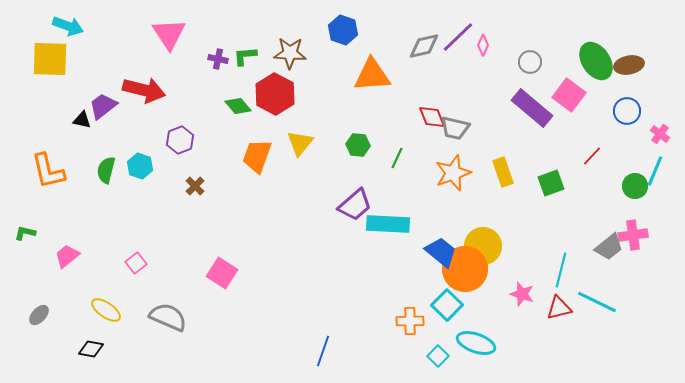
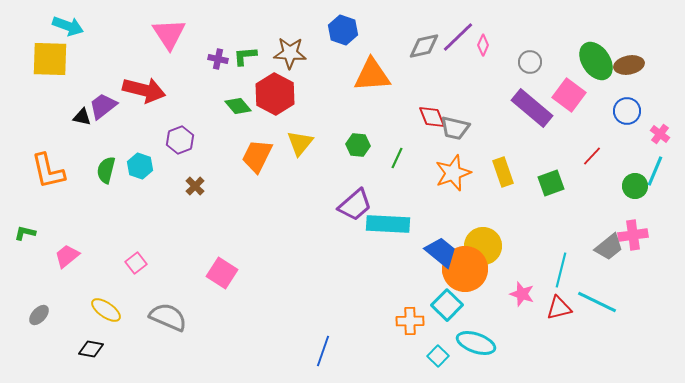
black triangle at (82, 120): moved 3 px up
orange trapezoid at (257, 156): rotated 6 degrees clockwise
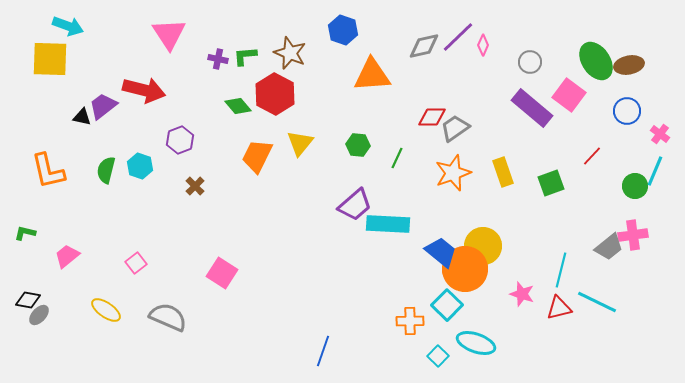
brown star at (290, 53): rotated 20 degrees clockwise
red diamond at (432, 117): rotated 68 degrees counterclockwise
gray trapezoid at (455, 128): rotated 132 degrees clockwise
black diamond at (91, 349): moved 63 px left, 49 px up
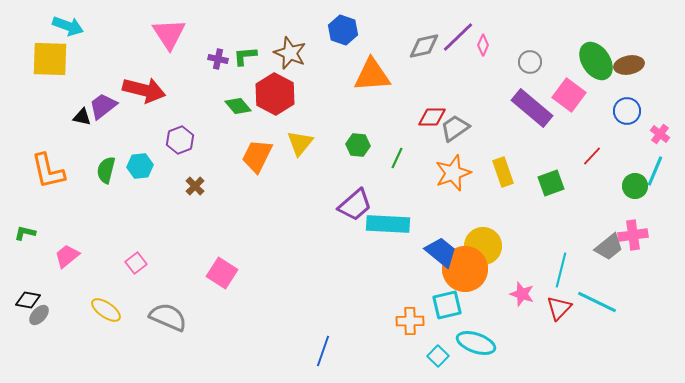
cyan hexagon at (140, 166): rotated 25 degrees counterclockwise
cyan square at (447, 305): rotated 32 degrees clockwise
red triangle at (559, 308): rotated 32 degrees counterclockwise
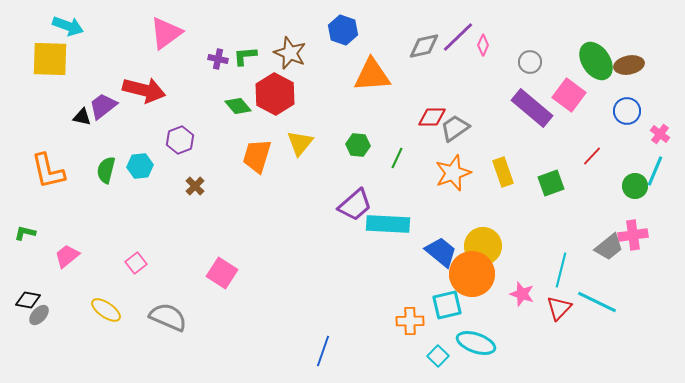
pink triangle at (169, 34): moved 3 px left, 1 px up; rotated 27 degrees clockwise
orange trapezoid at (257, 156): rotated 9 degrees counterclockwise
orange circle at (465, 269): moved 7 px right, 5 px down
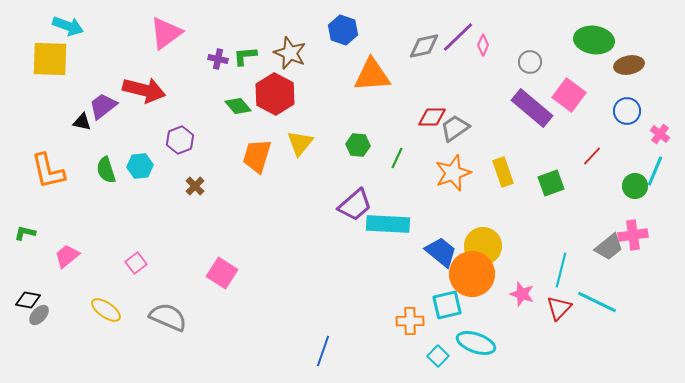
green ellipse at (596, 61): moved 2 px left, 21 px up; rotated 48 degrees counterclockwise
black triangle at (82, 117): moved 5 px down
green semicircle at (106, 170): rotated 32 degrees counterclockwise
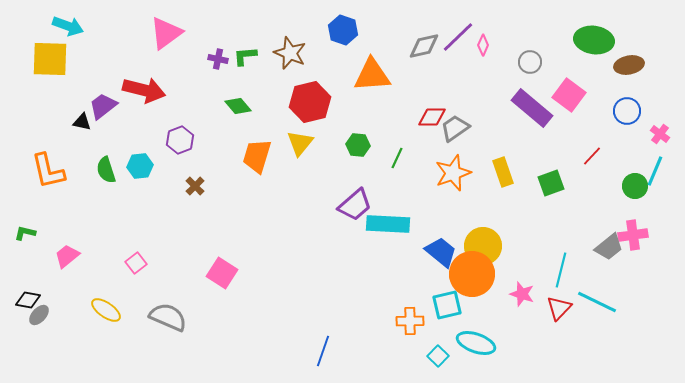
red hexagon at (275, 94): moved 35 px right, 8 px down; rotated 18 degrees clockwise
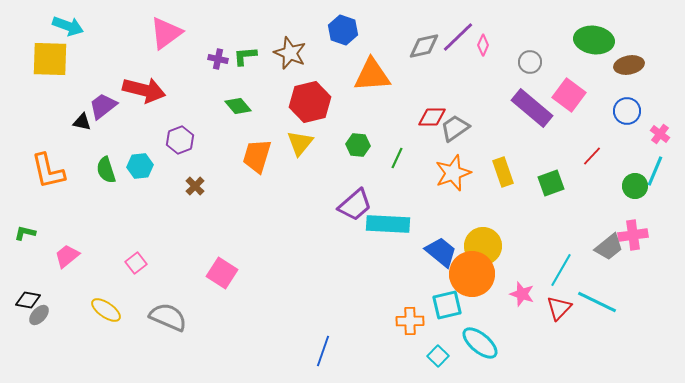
cyan line at (561, 270): rotated 16 degrees clockwise
cyan ellipse at (476, 343): moved 4 px right; rotated 21 degrees clockwise
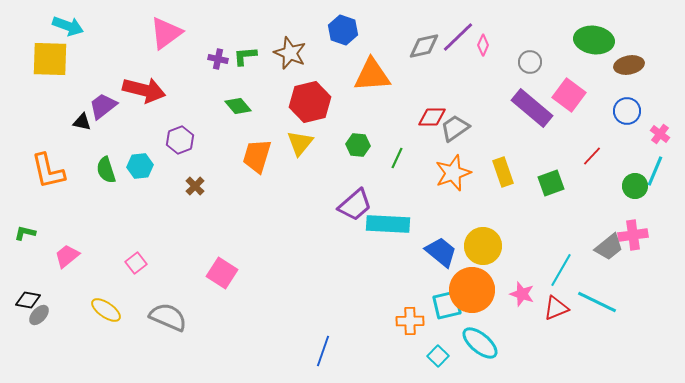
orange circle at (472, 274): moved 16 px down
red triangle at (559, 308): moved 3 px left; rotated 24 degrees clockwise
